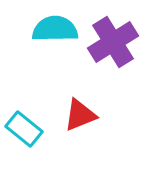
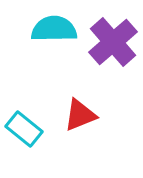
cyan semicircle: moved 1 px left
purple cross: rotated 9 degrees counterclockwise
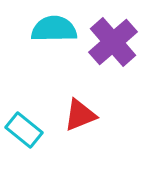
cyan rectangle: moved 1 px down
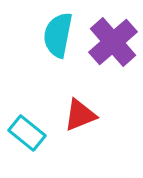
cyan semicircle: moved 4 px right, 6 px down; rotated 78 degrees counterclockwise
cyan rectangle: moved 3 px right, 3 px down
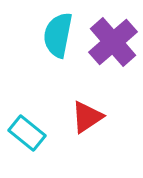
red triangle: moved 7 px right, 2 px down; rotated 12 degrees counterclockwise
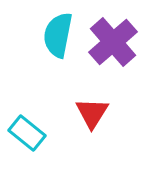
red triangle: moved 5 px right, 4 px up; rotated 24 degrees counterclockwise
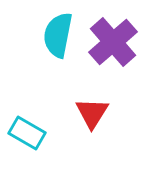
cyan rectangle: rotated 9 degrees counterclockwise
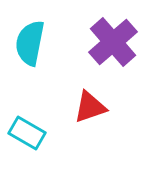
cyan semicircle: moved 28 px left, 8 px down
red triangle: moved 2 px left, 6 px up; rotated 39 degrees clockwise
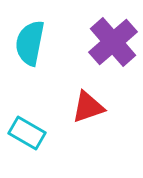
red triangle: moved 2 px left
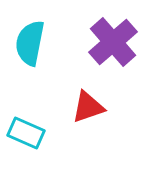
cyan rectangle: moved 1 px left; rotated 6 degrees counterclockwise
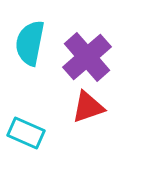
purple cross: moved 26 px left, 15 px down
